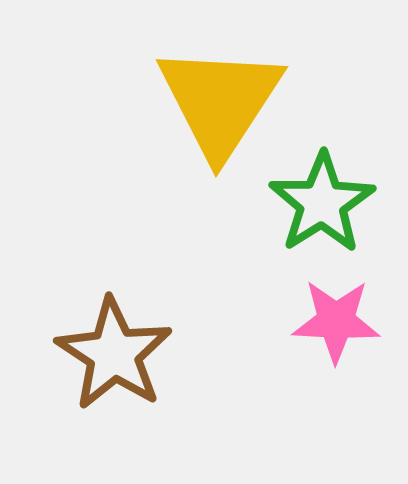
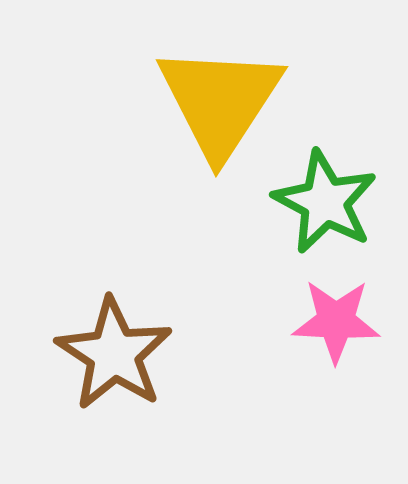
green star: moved 3 px right, 1 px up; rotated 12 degrees counterclockwise
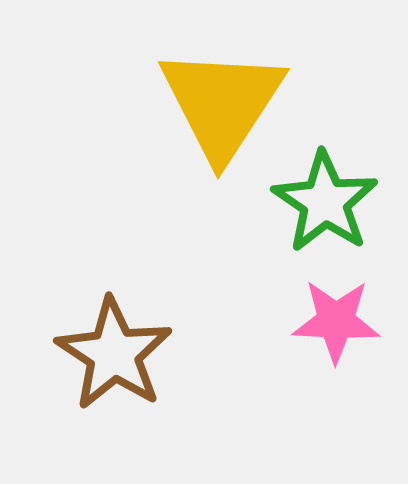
yellow triangle: moved 2 px right, 2 px down
green star: rotated 6 degrees clockwise
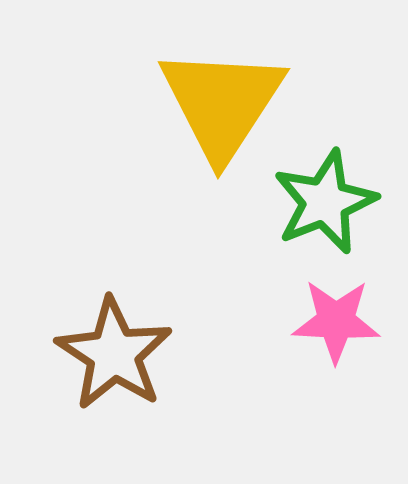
green star: rotated 16 degrees clockwise
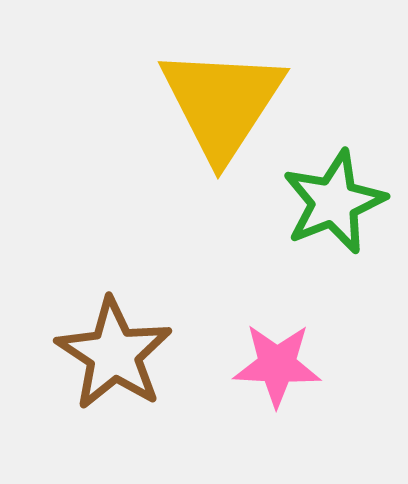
green star: moved 9 px right
pink star: moved 59 px left, 44 px down
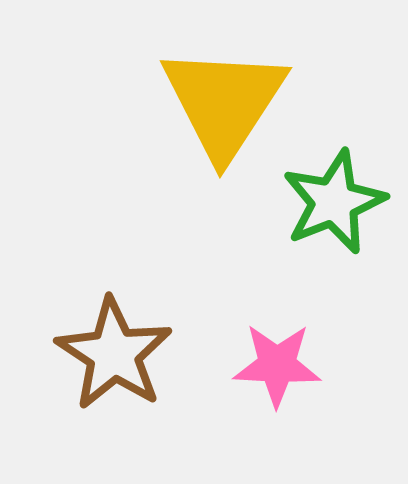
yellow triangle: moved 2 px right, 1 px up
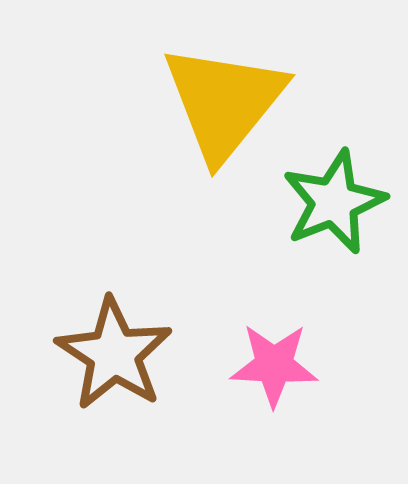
yellow triangle: rotated 6 degrees clockwise
pink star: moved 3 px left
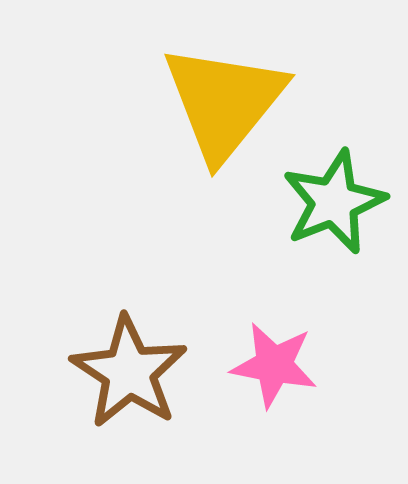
brown star: moved 15 px right, 18 px down
pink star: rotated 8 degrees clockwise
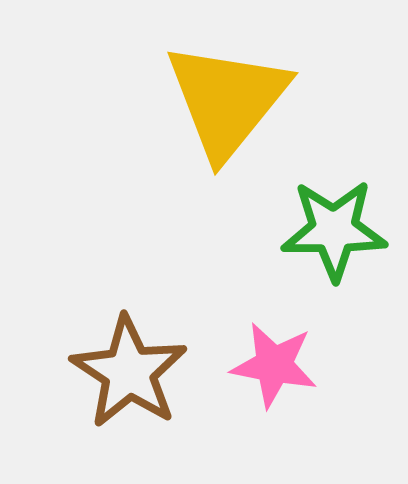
yellow triangle: moved 3 px right, 2 px up
green star: moved 28 px down; rotated 22 degrees clockwise
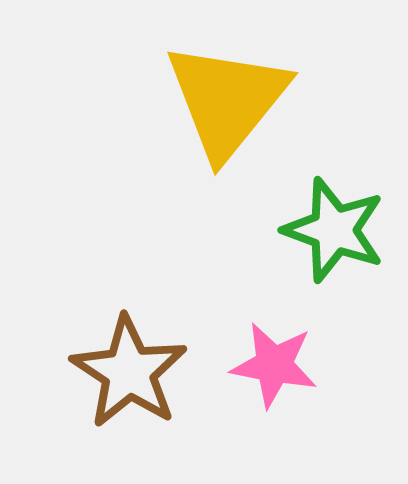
green star: rotated 20 degrees clockwise
